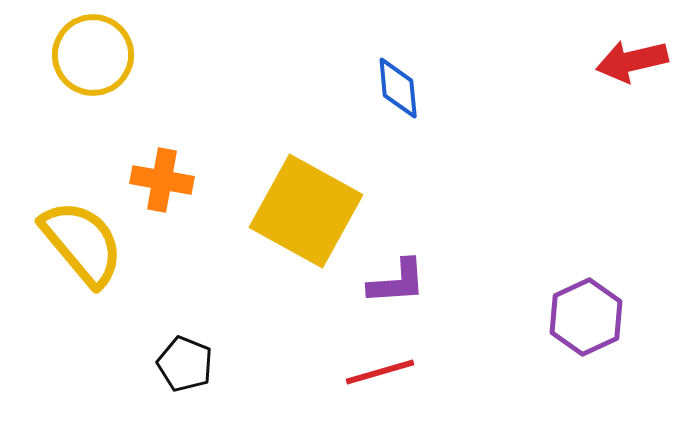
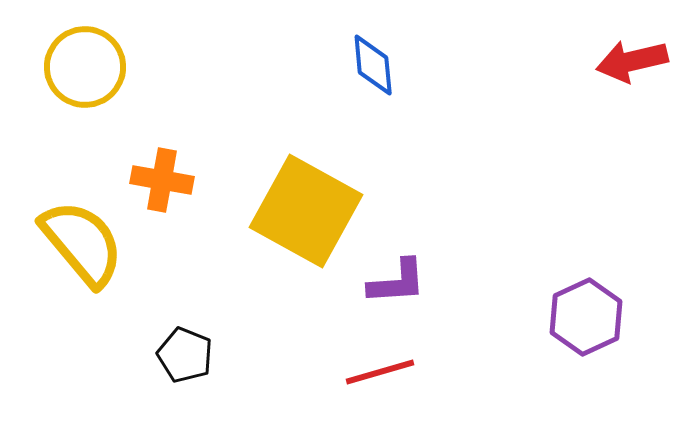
yellow circle: moved 8 px left, 12 px down
blue diamond: moved 25 px left, 23 px up
black pentagon: moved 9 px up
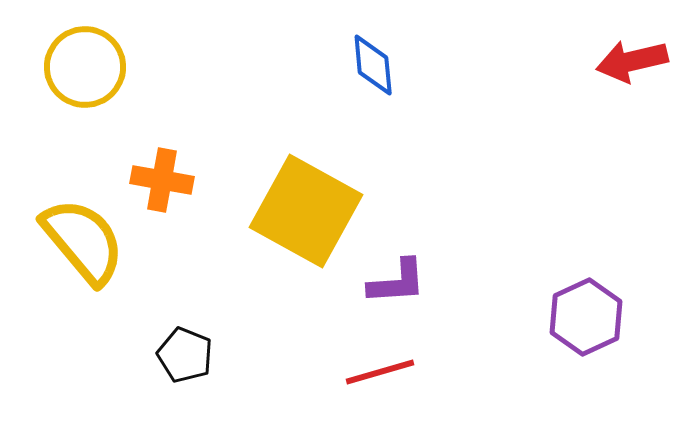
yellow semicircle: moved 1 px right, 2 px up
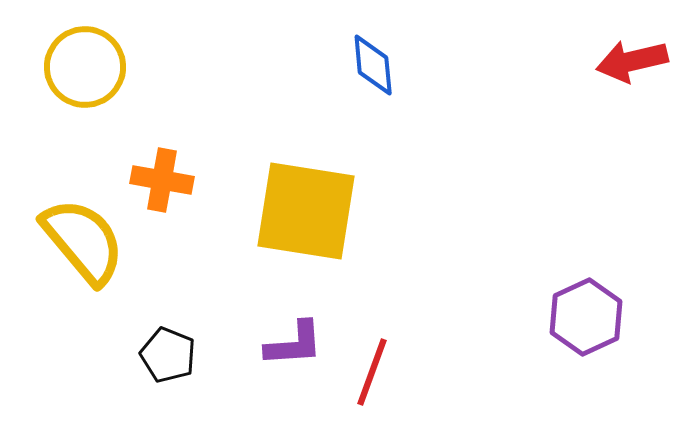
yellow square: rotated 20 degrees counterclockwise
purple L-shape: moved 103 px left, 62 px down
black pentagon: moved 17 px left
red line: moved 8 px left; rotated 54 degrees counterclockwise
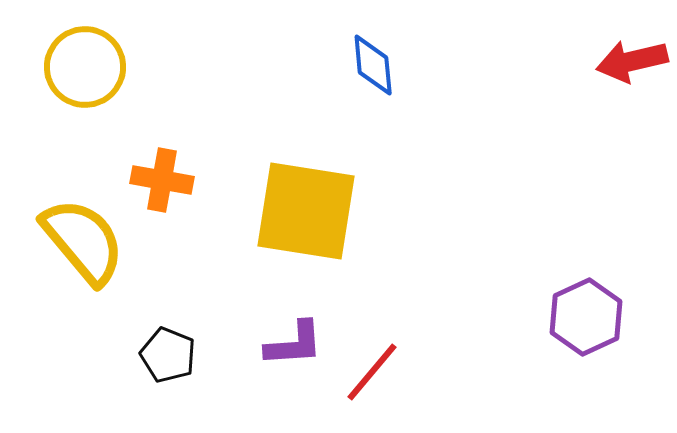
red line: rotated 20 degrees clockwise
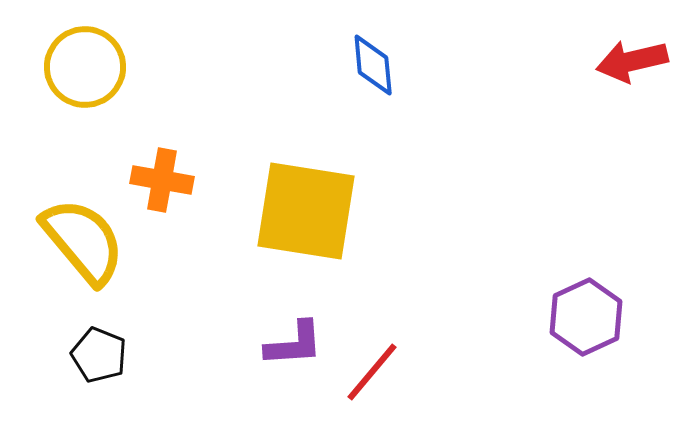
black pentagon: moved 69 px left
